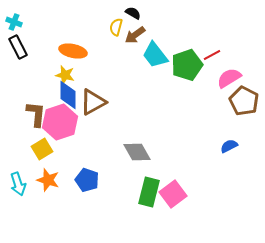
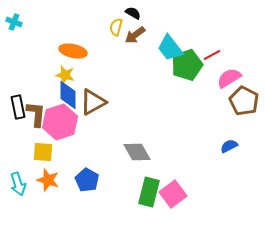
black rectangle: moved 60 px down; rotated 15 degrees clockwise
cyan trapezoid: moved 15 px right, 7 px up
yellow square: moved 1 px right, 3 px down; rotated 35 degrees clockwise
blue pentagon: rotated 10 degrees clockwise
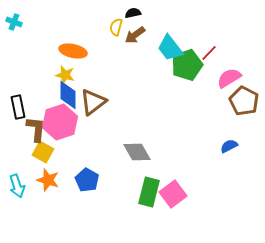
black semicircle: rotated 42 degrees counterclockwise
red line: moved 3 px left, 2 px up; rotated 18 degrees counterclockwise
brown triangle: rotated 8 degrees counterclockwise
brown L-shape: moved 15 px down
yellow square: rotated 25 degrees clockwise
cyan arrow: moved 1 px left, 2 px down
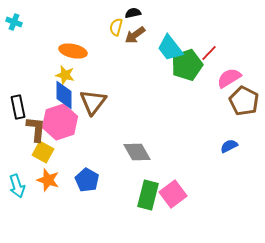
blue diamond: moved 4 px left
brown triangle: rotated 16 degrees counterclockwise
green rectangle: moved 1 px left, 3 px down
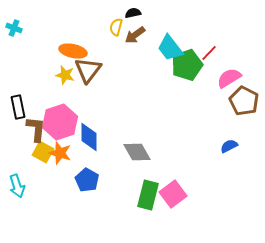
cyan cross: moved 6 px down
blue diamond: moved 25 px right, 42 px down
brown triangle: moved 5 px left, 32 px up
orange star: moved 12 px right, 27 px up
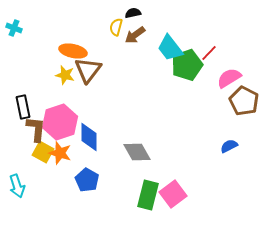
black rectangle: moved 5 px right
